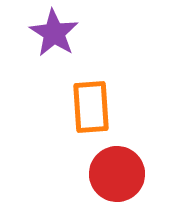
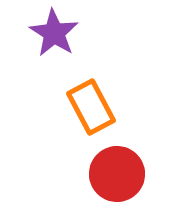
orange rectangle: rotated 24 degrees counterclockwise
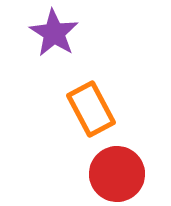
orange rectangle: moved 2 px down
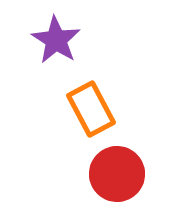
purple star: moved 2 px right, 7 px down
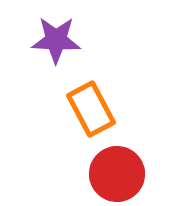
purple star: rotated 30 degrees counterclockwise
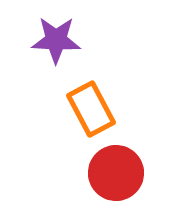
red circle: moved 1 px left, 1 px up
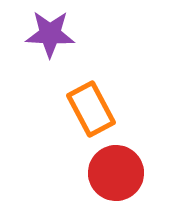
purple star: moved 6 px left, 6 px up
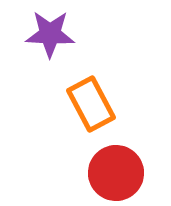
orange rectangle: moved 5 px up
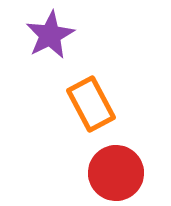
purple star: moved 1 px down; rotated 30 degrees counterclockwise
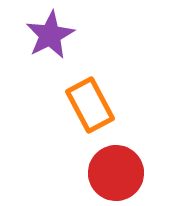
orange rectangle: moved 1 px left, 1 px down
